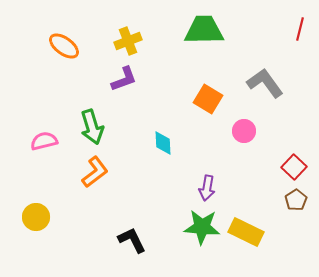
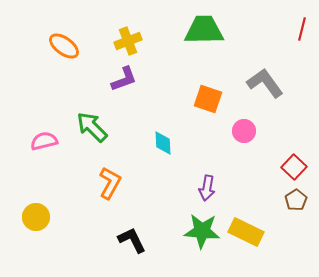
red line: moved 2 px right
orange square: rotated 12 degrees counterclockwise
green arrow: rotated 152 degrees clockwise
orange L-shape: moved 15 px right, 11 px down; rotated 24 degrees counterclockwise
green star: moved 4 px down
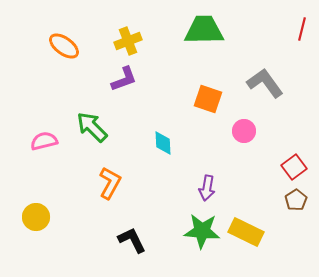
red square: rotated 10 degrees clockwise
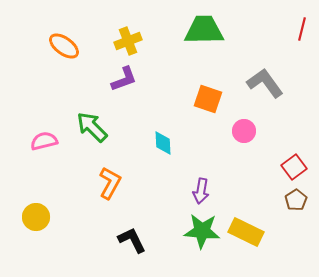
purple arrow: moved 6 px left, 3 px down
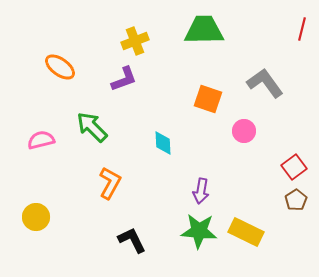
yellow cross: moved 7 px right
orange ellipse: moved 4 px left, 21 px down
pink semicircle: moved 3 px left, 1 px up
green star: moved 3 px left
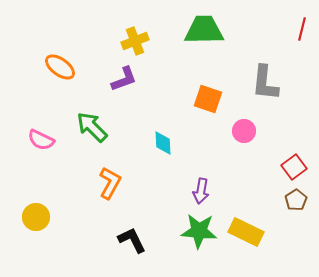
gray L-shape: rotated 138 degrees counterclockwise
pink semicircle: rotated 140 degrees counterclockwise
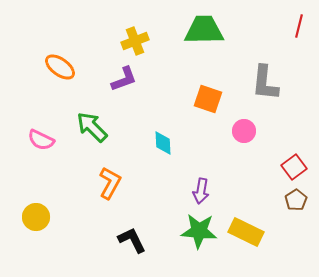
red line: moved 3 px left, 3 px up
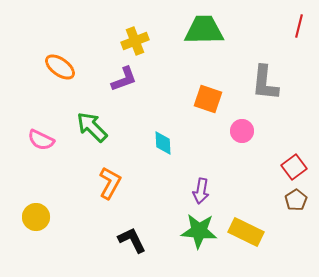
pink circle: moved 2 px left
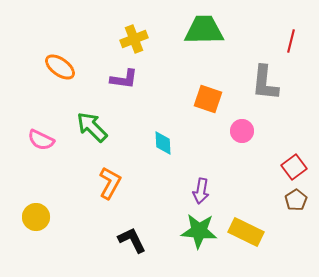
red line: moved 8 px left, 15 px down
yellow cross: moved 1 px left, 2 px up
purple L-shape: rotated 28 degrees clockwise
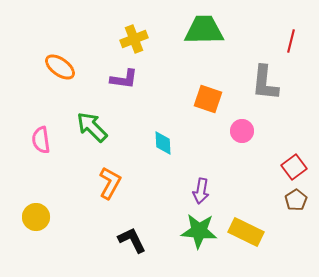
pink semicircle: rotated 56 degrees clockwise
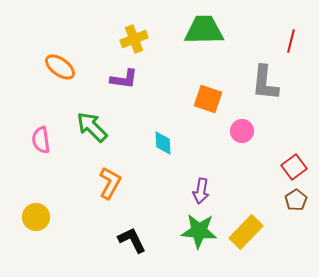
yellow rectangle: rotated 72 degrees counterclockwise
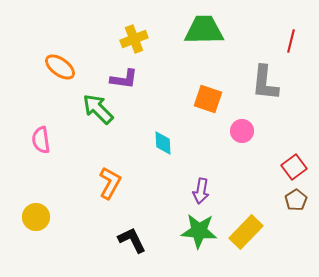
green arrow: moved 6 px right, 18 px up
